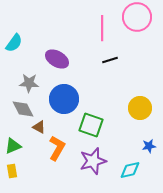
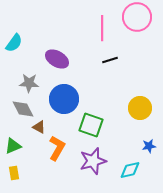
yellow rectangle: moved 2 px right, 2 px down
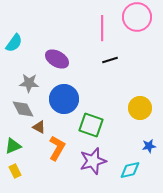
yellow rectangle: moved 1 px right, 2 px up; rotated 16 degrees counterclockwise
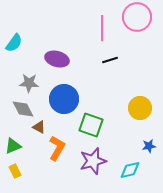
purple ellipse: rotated 15 degrees counterclockwise
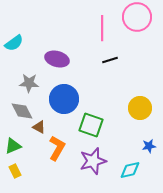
cyan semicircle: rotated 18 degrees clockwise
gray diamond: moved 1 px left, 2 px down
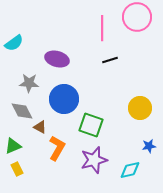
brown triangle: moved 1 px right
purple star: moved 1 px right, 1 px up
yellow rectangle: moved 2 px right, 2 px up
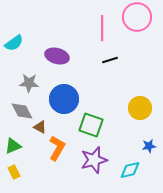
purple ellipse: moved 3 px up
yellow rectangle: moved 3 px left, 3 px down
